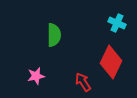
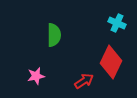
red arrow: moved 1 px right, 1 px up; rotated 90 degrees clockwise
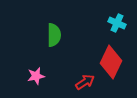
red arrow: moved 1 px right, 1 px down
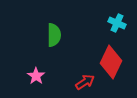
pink star: rotated 24 degrees counterclockwise
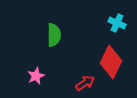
pink star: rotated 12 degrees clockwise
red arrow: moved 1 px down
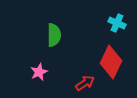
pink star: moved 3 px right, 4 px up
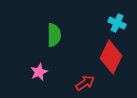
red diamond: moved 5 px up
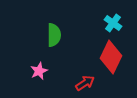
cyan cross: moved 4 px left; rotated 12 degrees clockwise
pink star: moved 1 px up
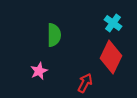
red arrow: rotated 30 degrees counterclockwise
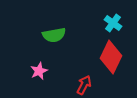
green semicircle: rotated 80 degrees clockwise
red arrow: moved 1 px left, 2 px down
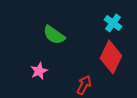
green semicircle: rotated 45 degrees clockwise
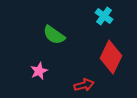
cyan cross: moved 9 px left, 7 px up
red arrow: rotated 48 degrees clockwise
